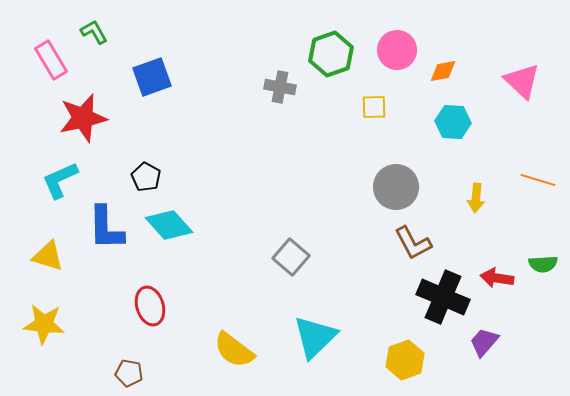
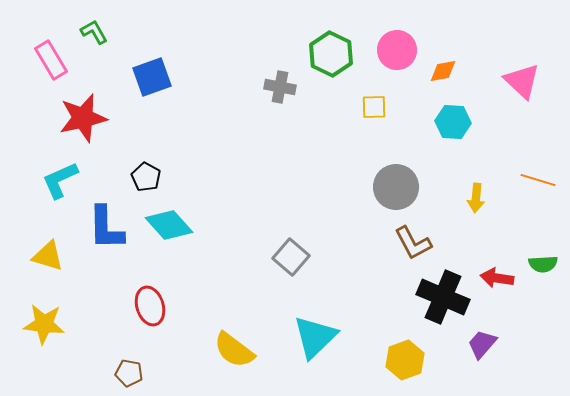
green hexagon: rotated 15 degrees counterclockwise
purple trapezoid: moved 2 px left, 2 px down
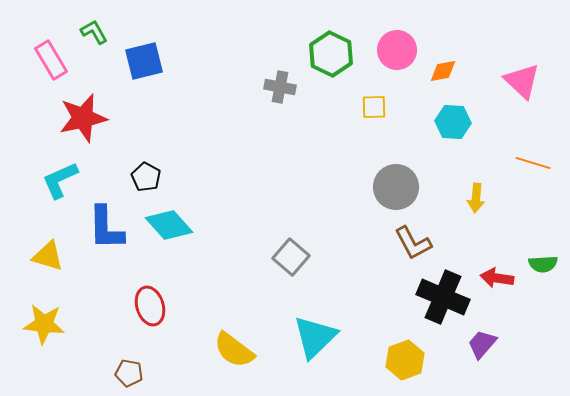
blue square: moved 8 px left, 16 px up; rotated 6 degrees clockwise
orange line: moved 5 px left, 17 px up
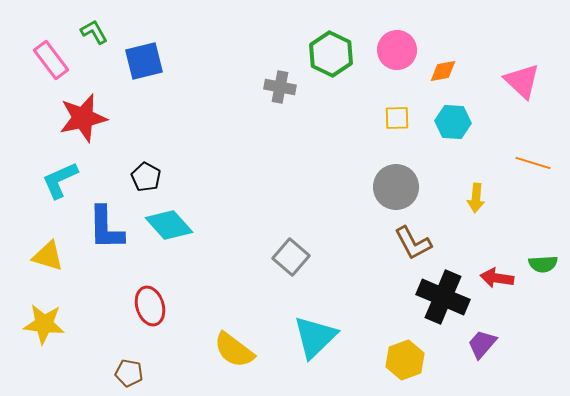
pink rectangle: rotated 6 degrees counterclockwise
yellow square: moved 23 px right, 11 px down
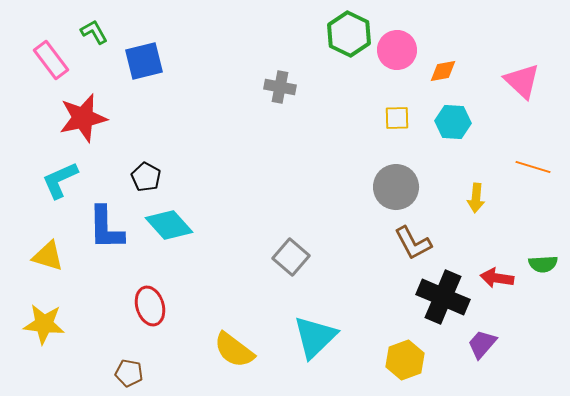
green hexagon: moved 18 px right, 20 px up
orange line: moved 4 px down
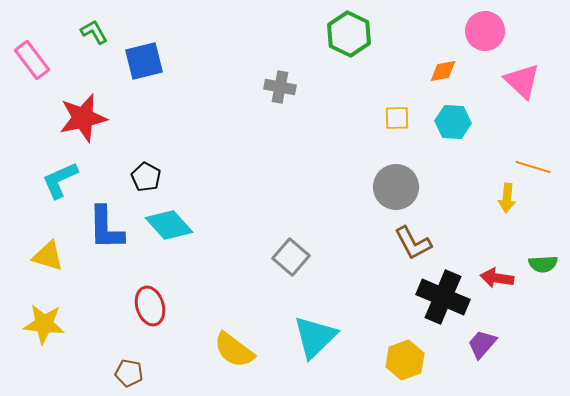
pink circle: moved 88 px right, 19 px up
pink rectangle: moved 19 px left
yellow arrow: moved 31 px right
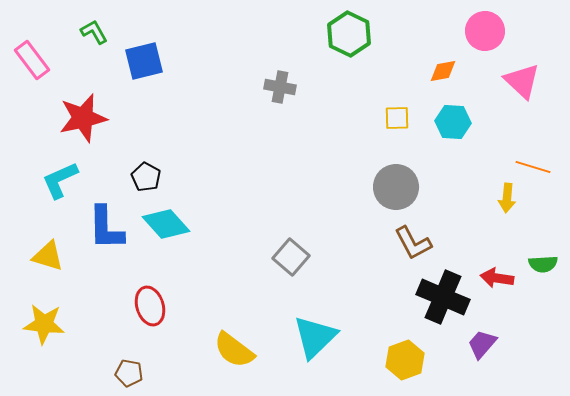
cyan diamond: moved 3 px left, 1 px up
